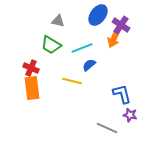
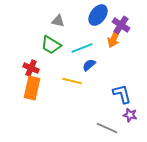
orange rectangle: rotated 20 degrees clockwise
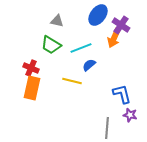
gray triangle: moved 1 px left
cyan line: moved 1 px left
gray line: rotated 70 degrees clockwise
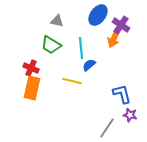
cyan line: rotated 75 degrees counterclockwise
gray line: rotated 30 degrees clockwise
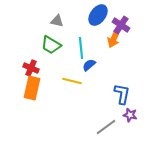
blue L-shape: rotated 25 degrees clockwise
gray line: moved 1 px left, 1 px up; rotated 20 degrees clockwise
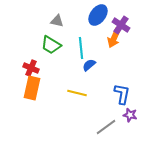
yellow line: moved 5 px right, 12 px down
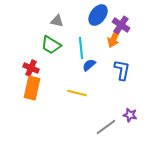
blue L-shape: moved 24 px up
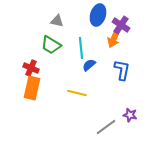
blue ellipse: rotated 20 degrees counterclockwise
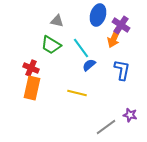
cyan line: rotated 30 degrees counterclockwise
